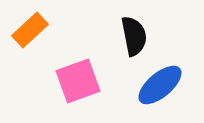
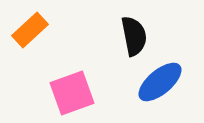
pink square: moved 6 px left, 12 px down
blue ellipse: moved 3 px up
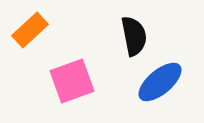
pink square: moved 12 px up
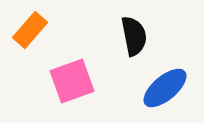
orange rectangle: rotated 6 degrees counterclockwise
blue ellipse: moved 5 px right, 6 px down
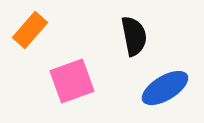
blue ellipse: rotated 9 degrees clockwise
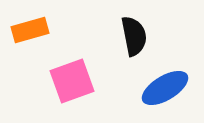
orange rectangle: rotated 33 degrees clockwise
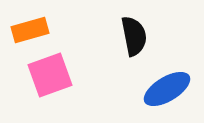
pink square: moved 22 px left, 6 px up
blue ellipse: moved 2 px right, 1 px down
